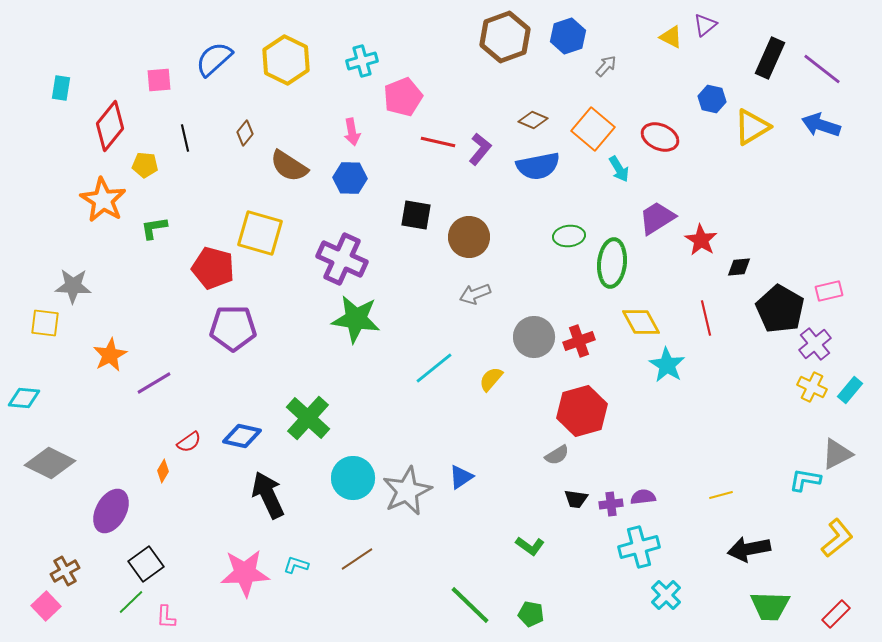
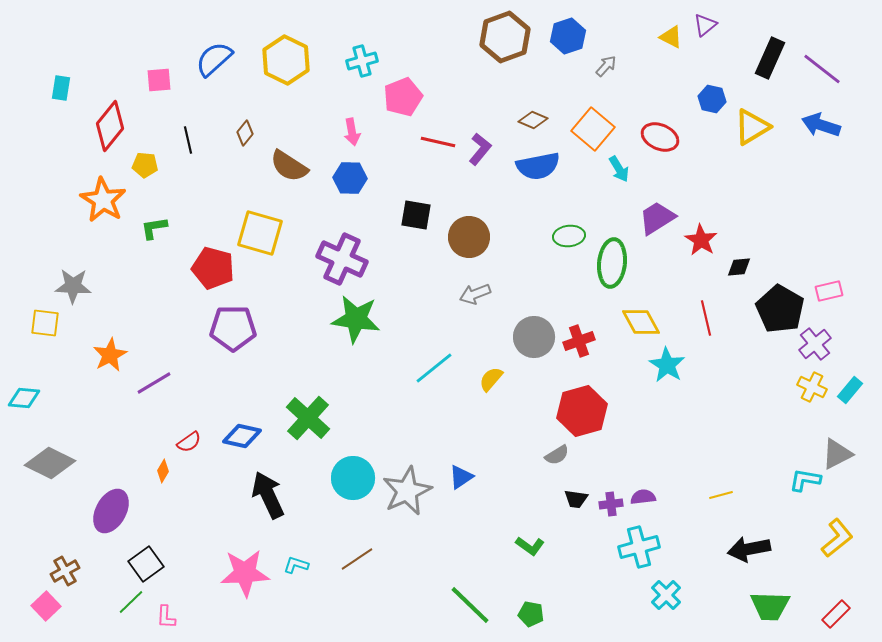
black line at (185, 138): moved 3 px right, 2 px down
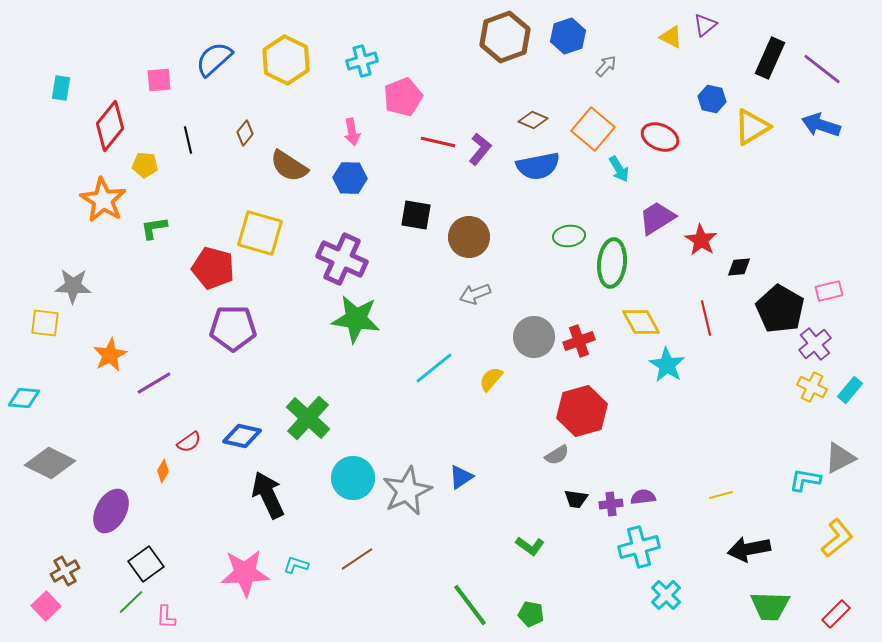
gray triangle at (837, 454): moved 3 px right, 4 px down
green line at (470, 605): rotated 9 degrees clockwise
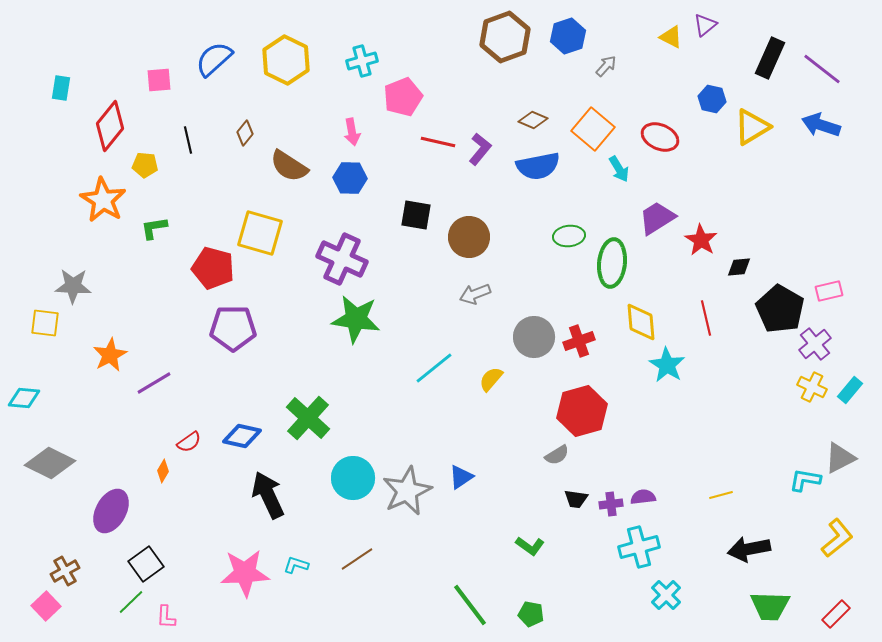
yellow diamond at (641, 322): rotated 24 degrees clockwise
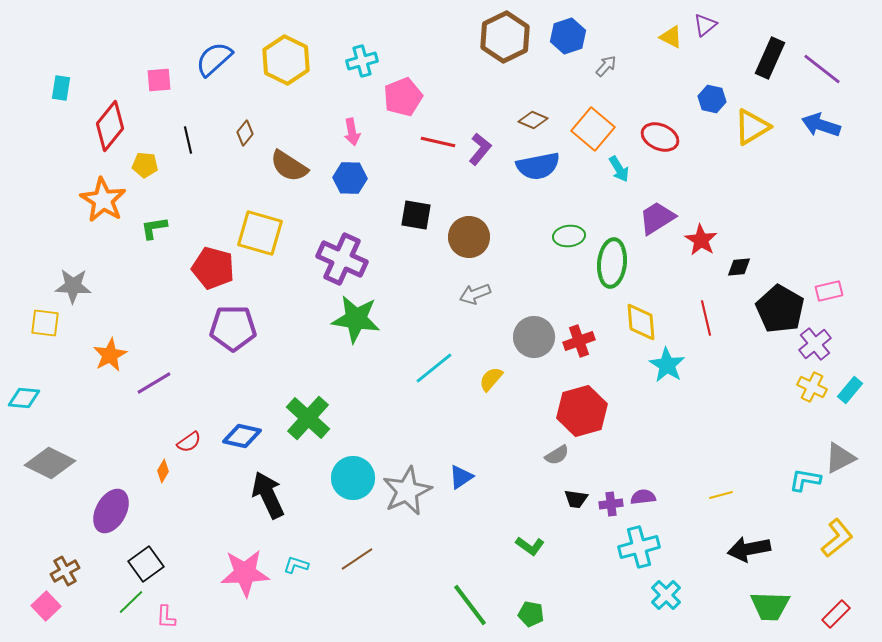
brown hexagon at (505, 37): rotated 6 degrees counterclockwise
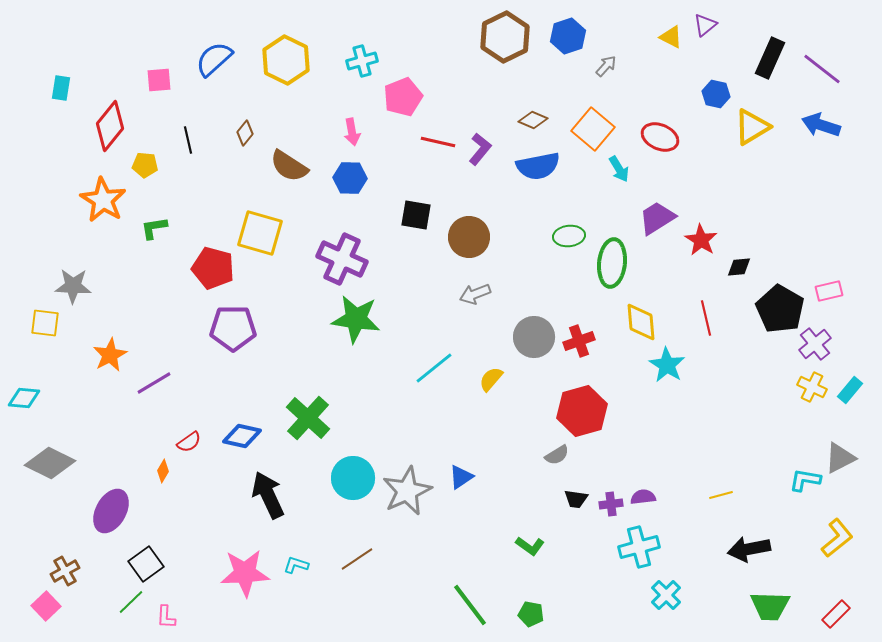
blue hexagon at (712, 99): moved 4 px right, 5 px up
